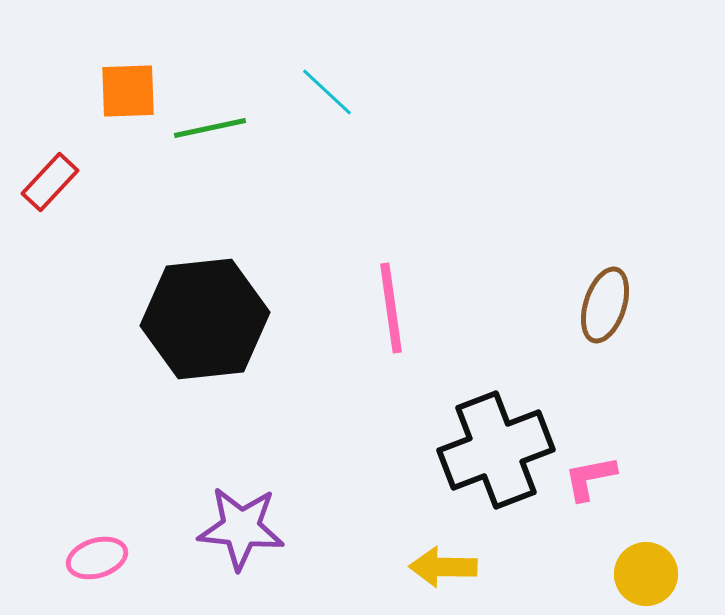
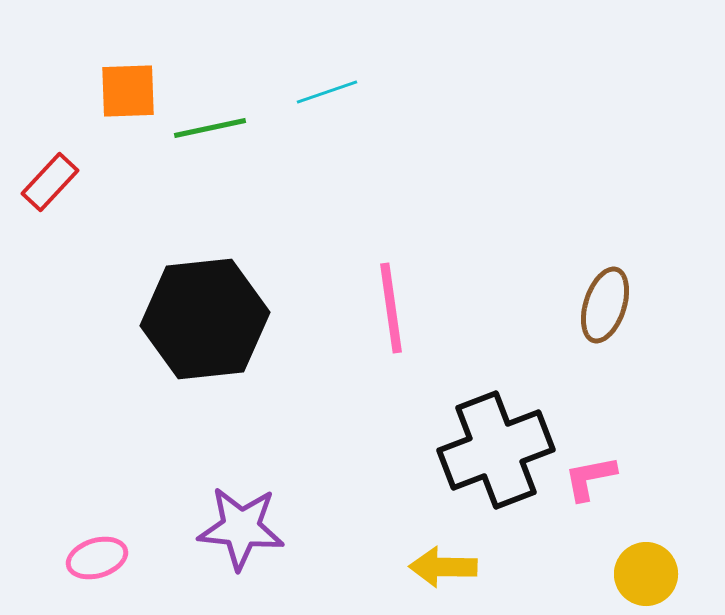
cyan line: rotated 62 degrees counterclockwise
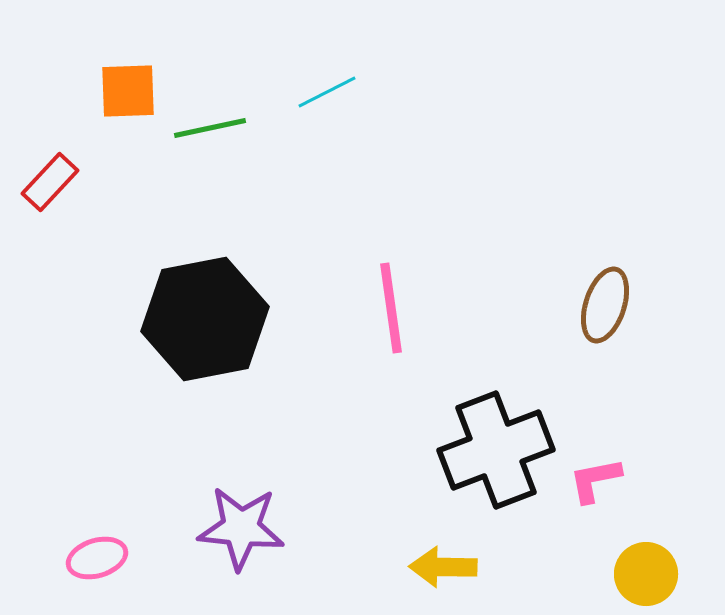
cyan line: rotated 8 degrees counterclockwise
black hexagon: rotated 5 degrees counterclockwise
pink L-shape: moved 5 px right, 2 px down
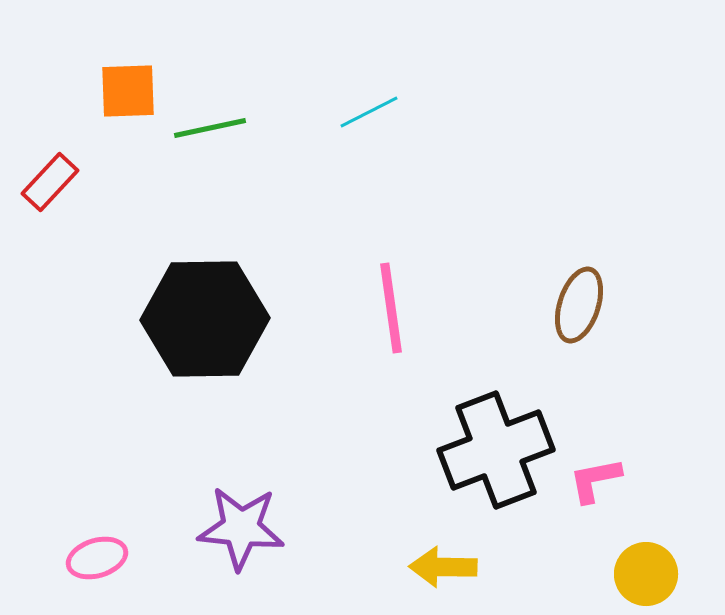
cyan line: moved 42 px right, 20 px down
brown ellipse: moved 26 px left
black hexagon: rotated 10 degrees clockwise
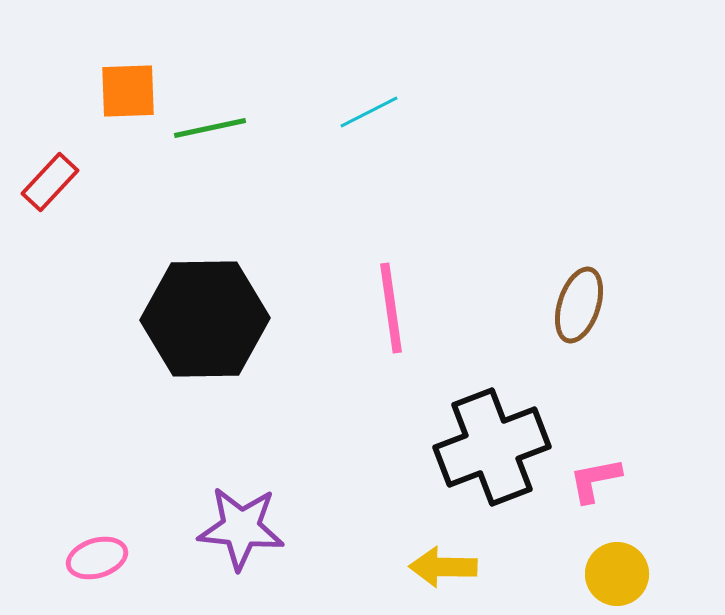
black cross: moved 4 px left, 3 px up
yellow circle: moved 29 px left
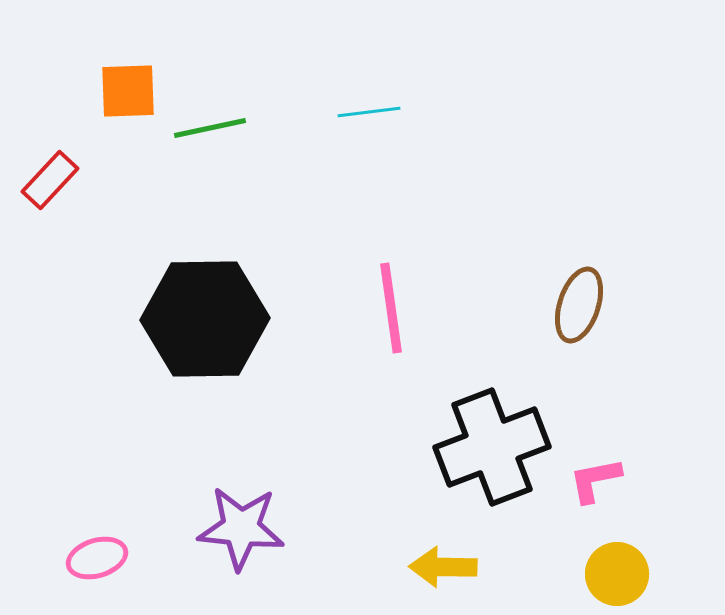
cyan line: rotated 20 degrees clockwise
red rectangle: moved 2 px up
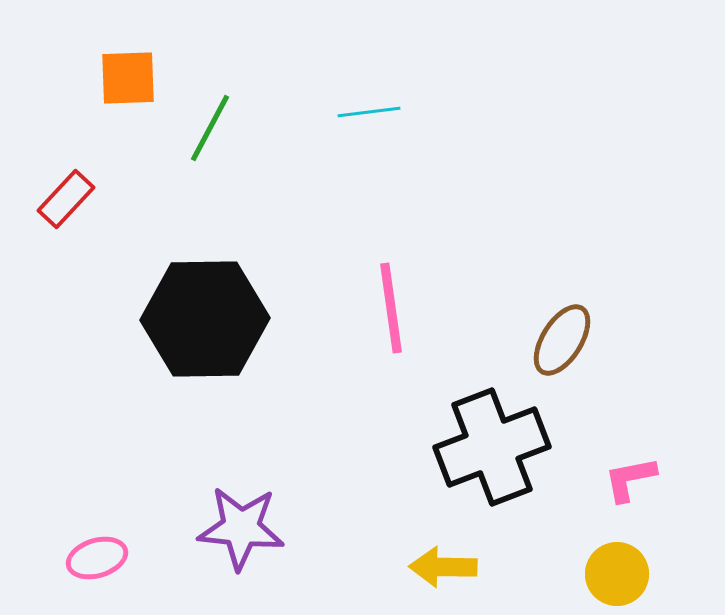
orange square: moved 13 px up
green line: rotated 50 degrees counterclockwise
red rectangle: moved 16 px right, 19 px down
brown ellipse: moved 17 px left, 35 px down; rotated 14 degrees clockwise
pink L-shape: moved 35 px right, 1 px up
